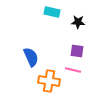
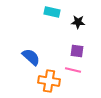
blue semicircle: rotated 24 degrees counterclockwise
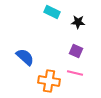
cyan rectangle: rotated 14 degrees clockwise
purple square: moved 1 px left; rotated 16 degrees clockwise
blue semicircle: moved 6 px left
pink line: moved 2 px right, 3 px down
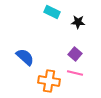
purple square: moved 1 px left, 3 px down; rotated 16 degrees clockwise
